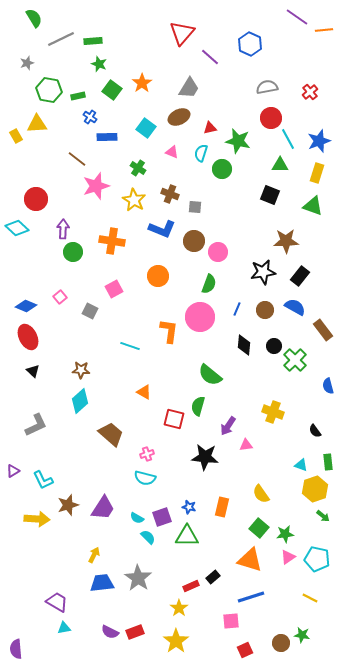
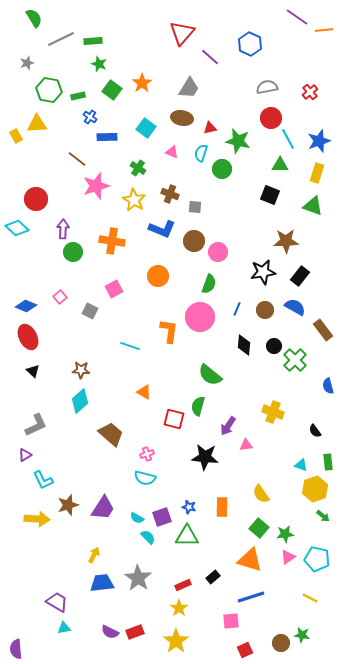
brown ellipse at (179, 117): moved 3 px right, 1 px down; rotated 35 degrees clockwise
purple triangle at (13, 471): moved 12 px right, 16 px up
orange rectangle at (222, 507): rotated 12 degrees counterclockwise
red rectangle at (191, 586): moved 8 px left, 1 px up
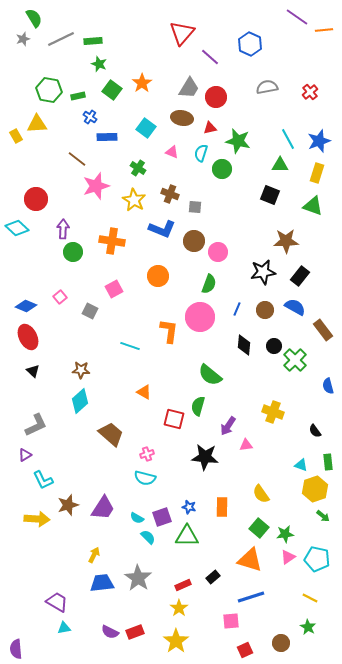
gray star at (27, 63): moved 4 px left, 24 px up
red circle at (271, 118): moved 55 px left, 21 px up
green star at (302, 635): moved 6 px right, 8 px up; rotated 21 degrees clockwise
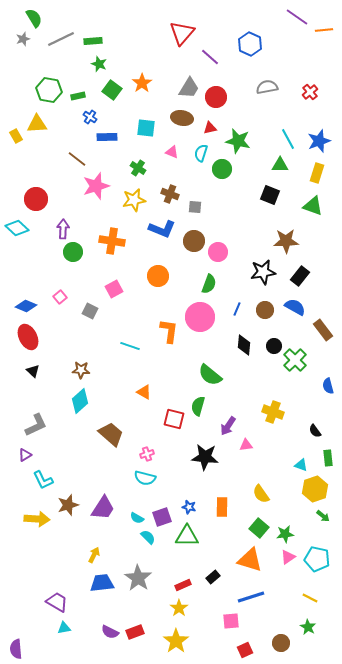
cyan square at (146, 128): rotated 30 degrees counterclockwise
yellow star at (134, 200): rotated 30 degrees clockwise
green rectangle at (328, 462): moved 4 px up
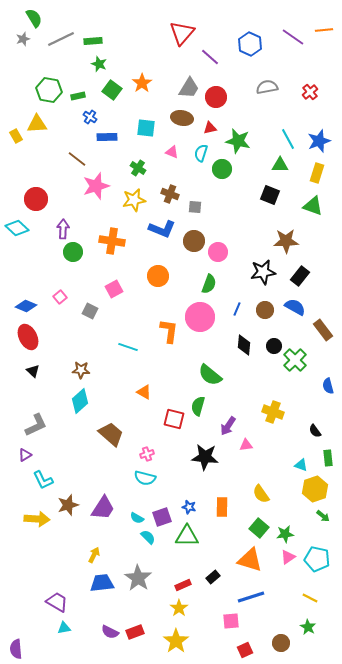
purple line at (297, 17): moved 4 px left, 20 px down
cyan line at (130, 346): moved 2 px left, 1 px down
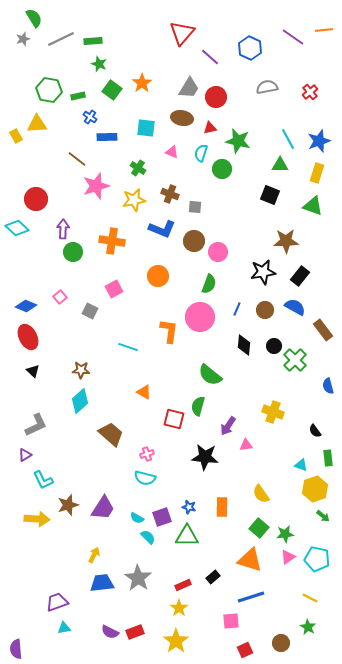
blue hexagon at (250, 44): moved 4 px down
purple trapezoid at (57, 602): rotated 50 degrees counterclockwise
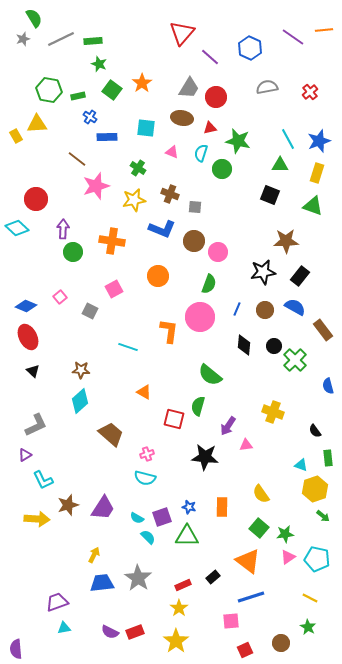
orange triangle at (250, 560): moved 2 px left, 1 px down; rotated 20 degrees clockwise
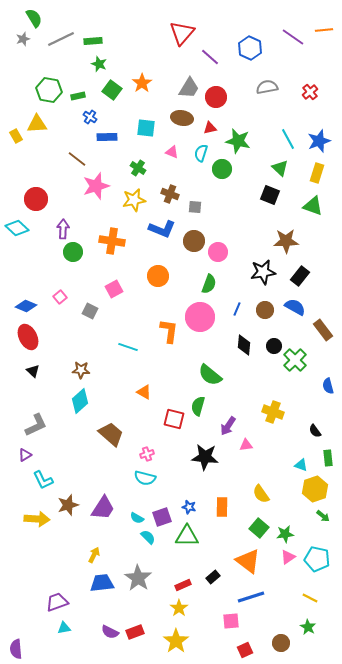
green triangle at (280, 165): moved 3 px down; rotated 42 degrees clockwise
